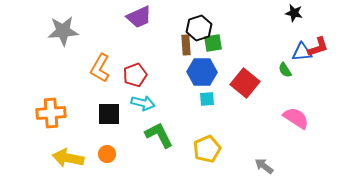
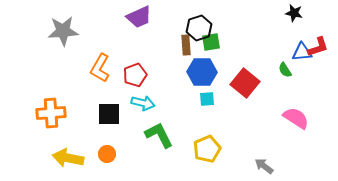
green square: moved 2 px left, 1 px up
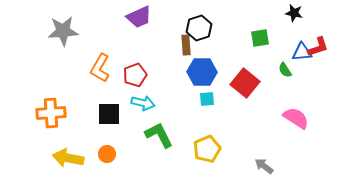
green square: moved 49 px right, 4 px up
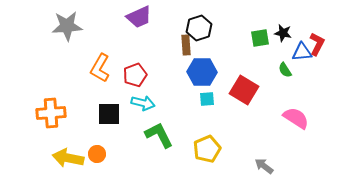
black star: moved 11 px left, 20 px down
gray star: moved 4 px right, 5 px up
red L-shape: moved 1 px left, 3 px up; rotated 45 degrees counterclockwise
red square: moved 1 px left, 7 px down; rotated 8 degrees counterclockwise
orange circle: moved 10 px left
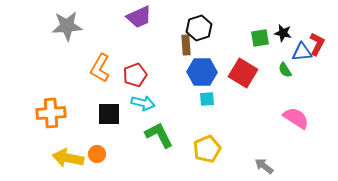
red square: moved 1 px left, 17 px up
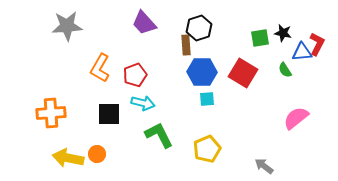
purple trapezoid: moved 5 px right, 6 px down; rotated 72 degrees clockwise
pink semicircle: rotated 72 degrees counterclockwise
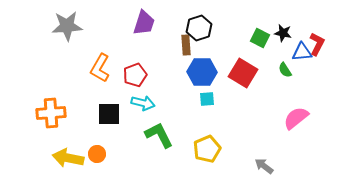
purple trapezoid: rotated 120 degrees counterclockwise
green square: rotated 36 degrees clockwise
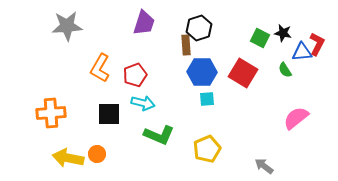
green L-shape: rotated 140 degrees clockwise
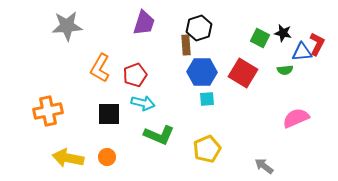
green semicircle: rotated 63 degrees counterclockwise
orange cross: moved 3 px left, 2 px up; rotated 8 degrees counterclockwise
pink semicircle: rotated 16 degrees clockwise
orange circle: moved 10 px right, 3 px down
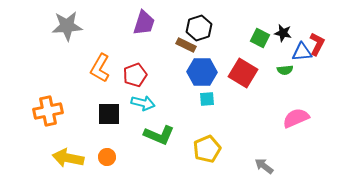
brown rectangle: rotated 60 degrees counterclockwise
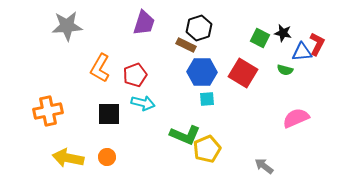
green semicircle: rotated 21 degrees clockwise
green L-shape: moved 26 px right
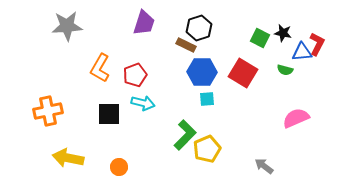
green L-shape: rotated 68 degrees counterclockwise
orange circle: moved 12 px right, 10 px down
